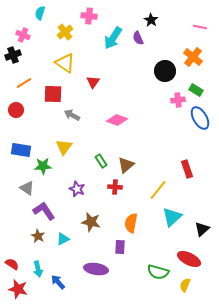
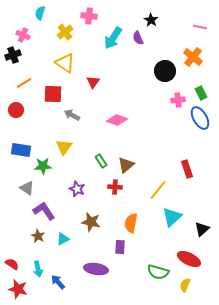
green rectangle at (196, 90): moved 5 px right, 3 px down; rotated 32 degrees clockwise
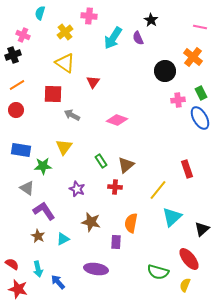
orange line at (24, 83): moved 7 px left, 2 px down
purple rectangle at (120, 247): moved 4 px left, 5 px up
red ellipse at (189, 259): rotated 25 degrees clockwise
